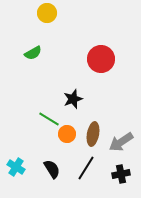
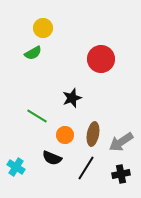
yellow circle: moved 4 px left, 15 px down
black star: moved 1 px left, 1 px up
green line: moved 12 px left, 3 px up
orange circle: moved 2 px left, 1 px down
black semicircle: moved 11 px up; rotated 144 degrees clockwise
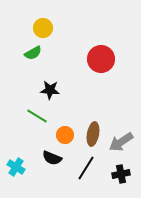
black star: moved 22 px left, 8 px up; rotated 24 degrees clockwise
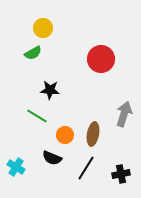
gray arrow: moved 3 px right, 28 px up; rotated 140 degrees clockwise
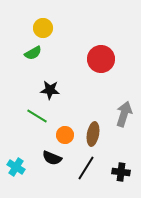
black cross: moved 2 px up; rotated 18 degrees clockwise
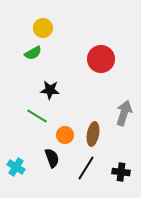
gray arrow: moved 1 px up
black semicircle: rotated 132 degrees counterclockwise
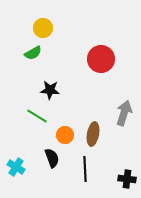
black line: moved 1 px left, 1 px down; rotated 35 degrees counterclockwise
black cross: moved 6 px right, 7 px down
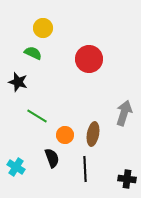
green semicircle: rotated 126 degrees counterclockwise
red circle: moved 12 px left
black star: moved 32 px left, 8 px up; rotated 12 degrees clockwise
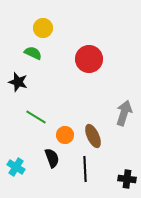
green line: moved 1 px left, 1 px down
brown ellipse: moved 2 px down; rotated 35 degrees counterclockwise
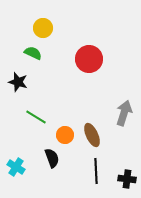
brown ellipse: moved 1 px left, 1 px up
black line: moved 11 px right, 2 px down
